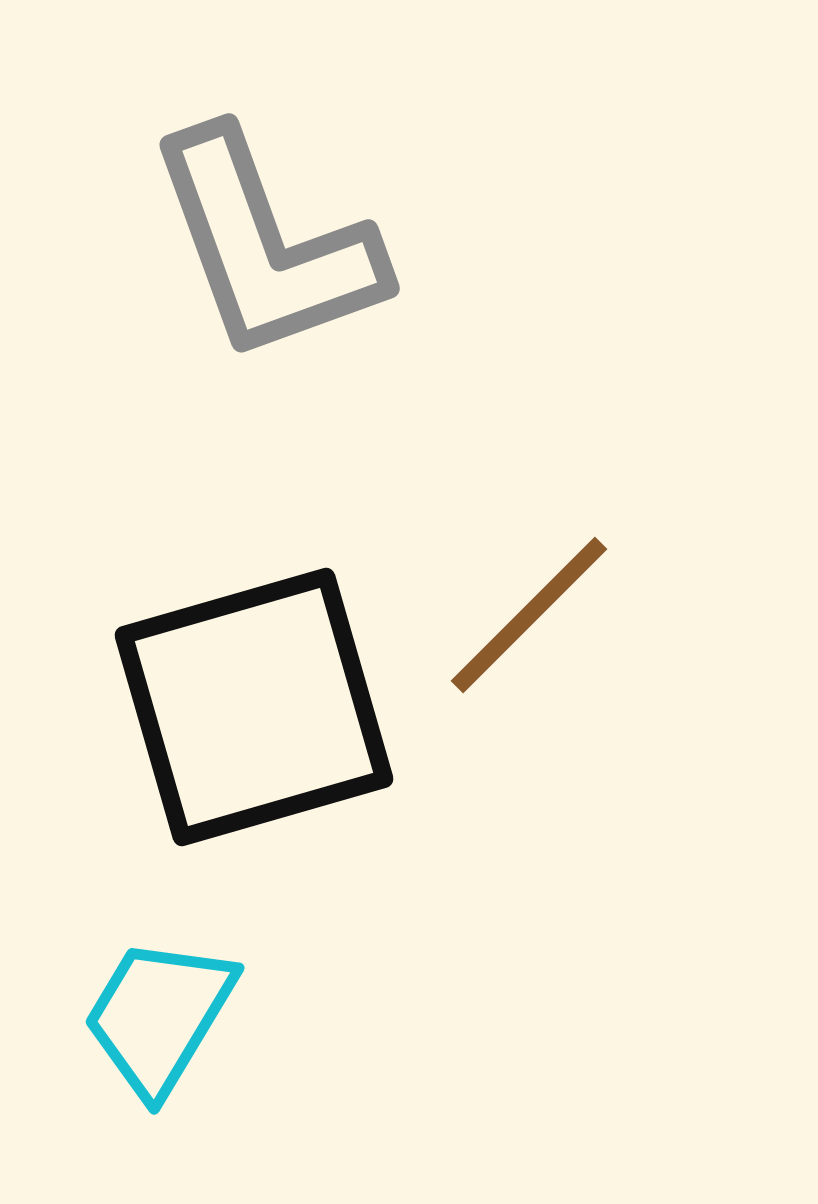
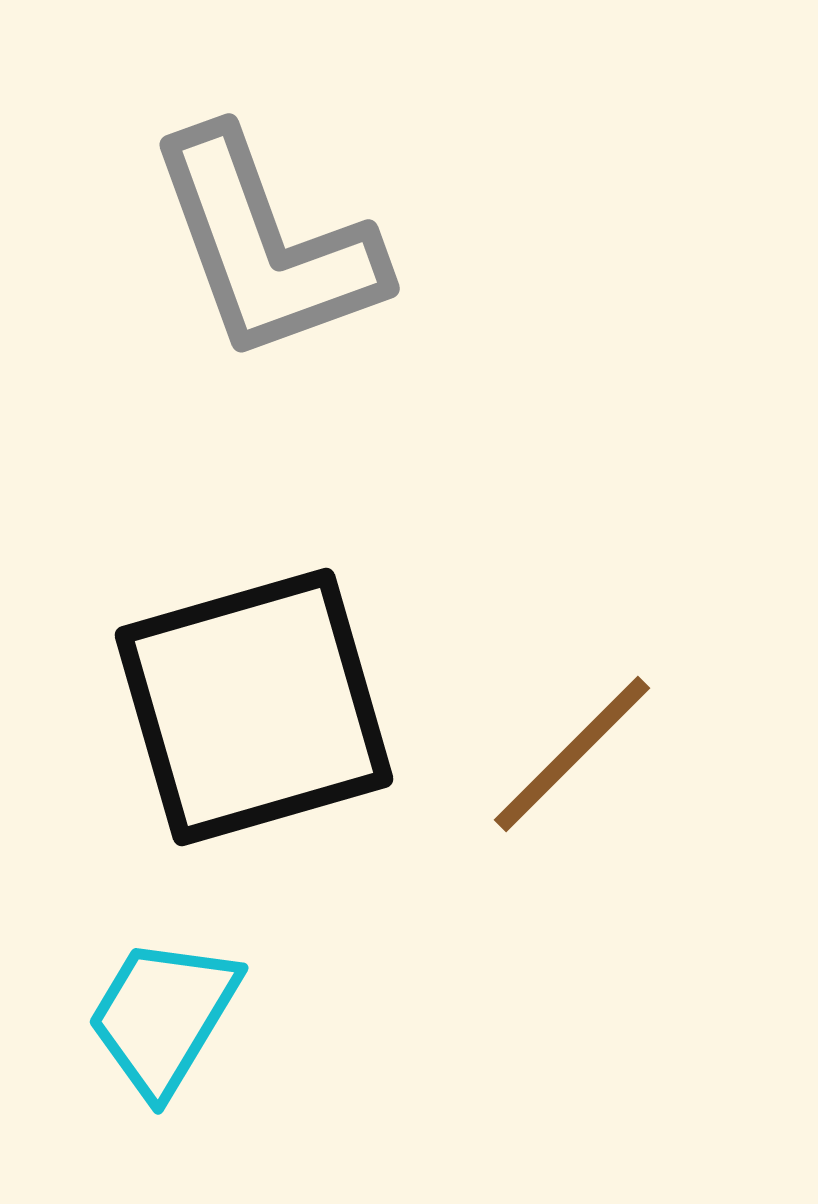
brown line: moved 43 px right, 139 px down
cyan trapezoid: moved 4 px right
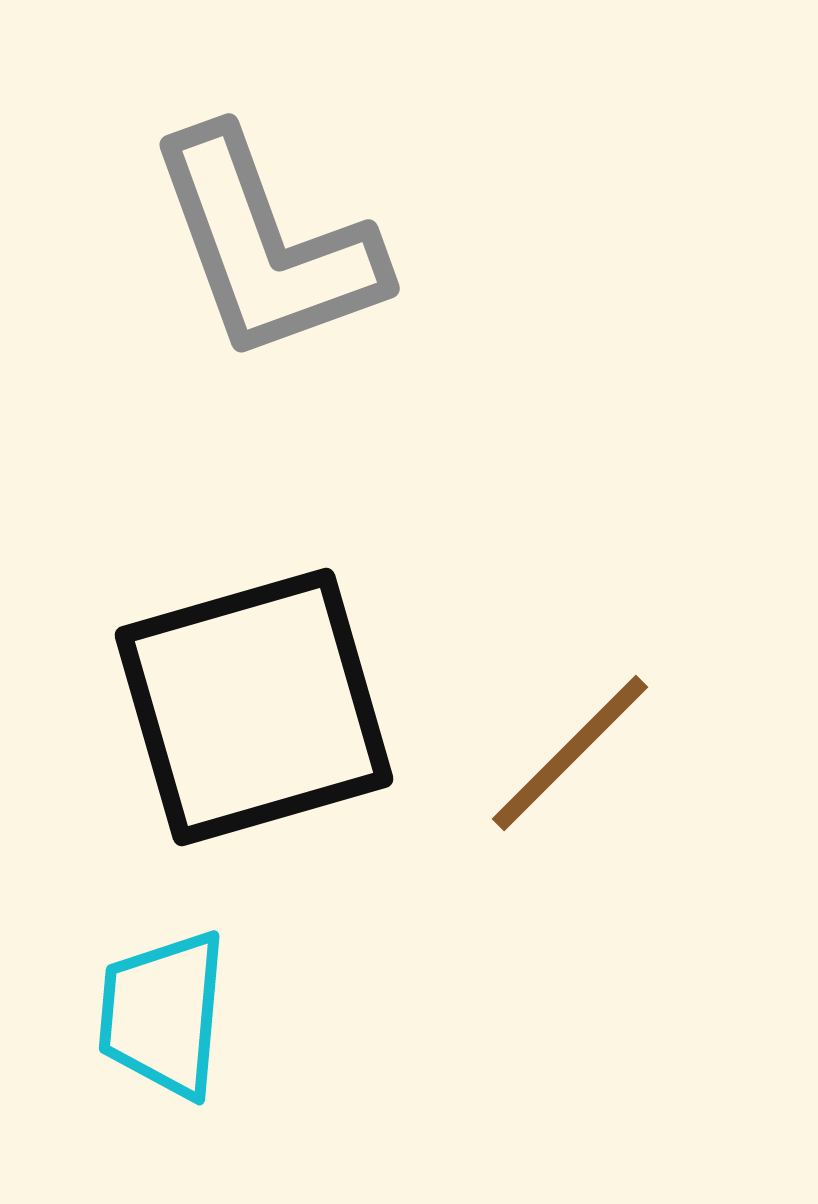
brown line: moved 2 px left, 1 px up
cyan trapezoid: moved 2 px up; rotated 26 degrees counterclockwise
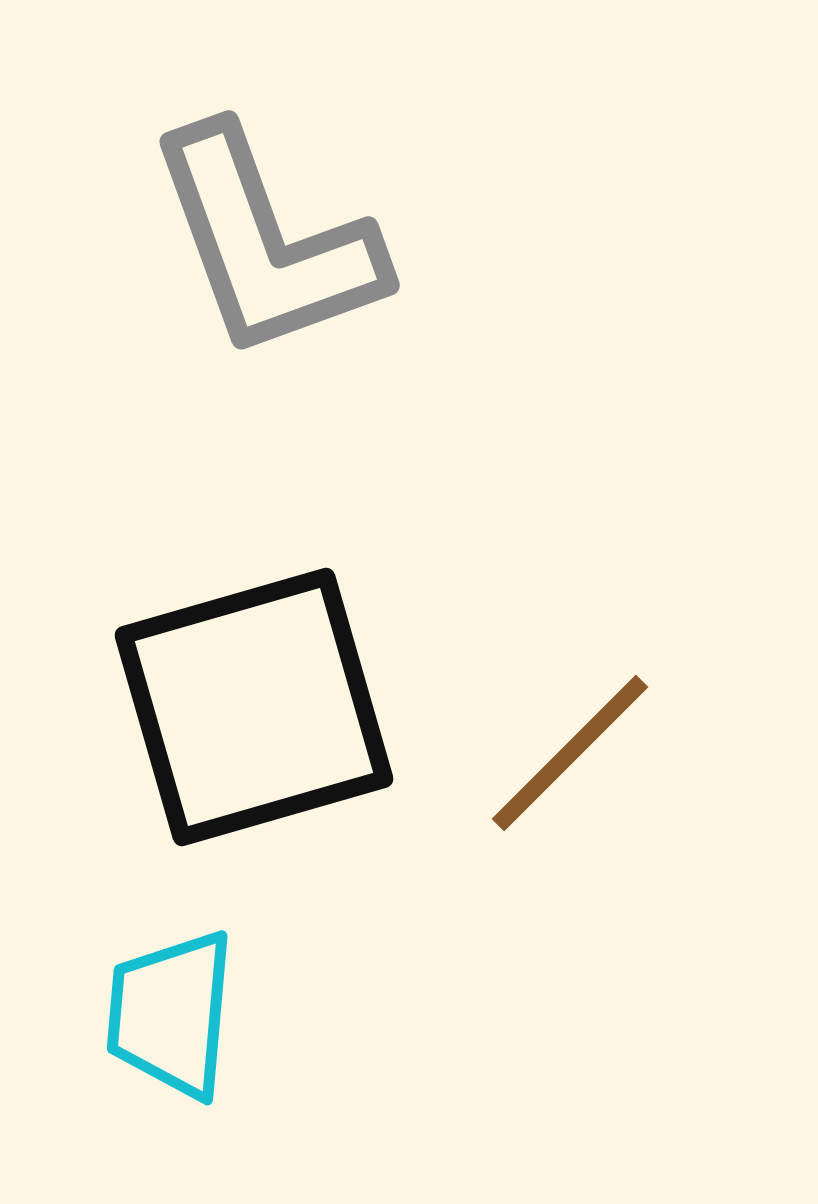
gray L-shape: moved 3 px up
cyan trapezoid: moved 8 px right
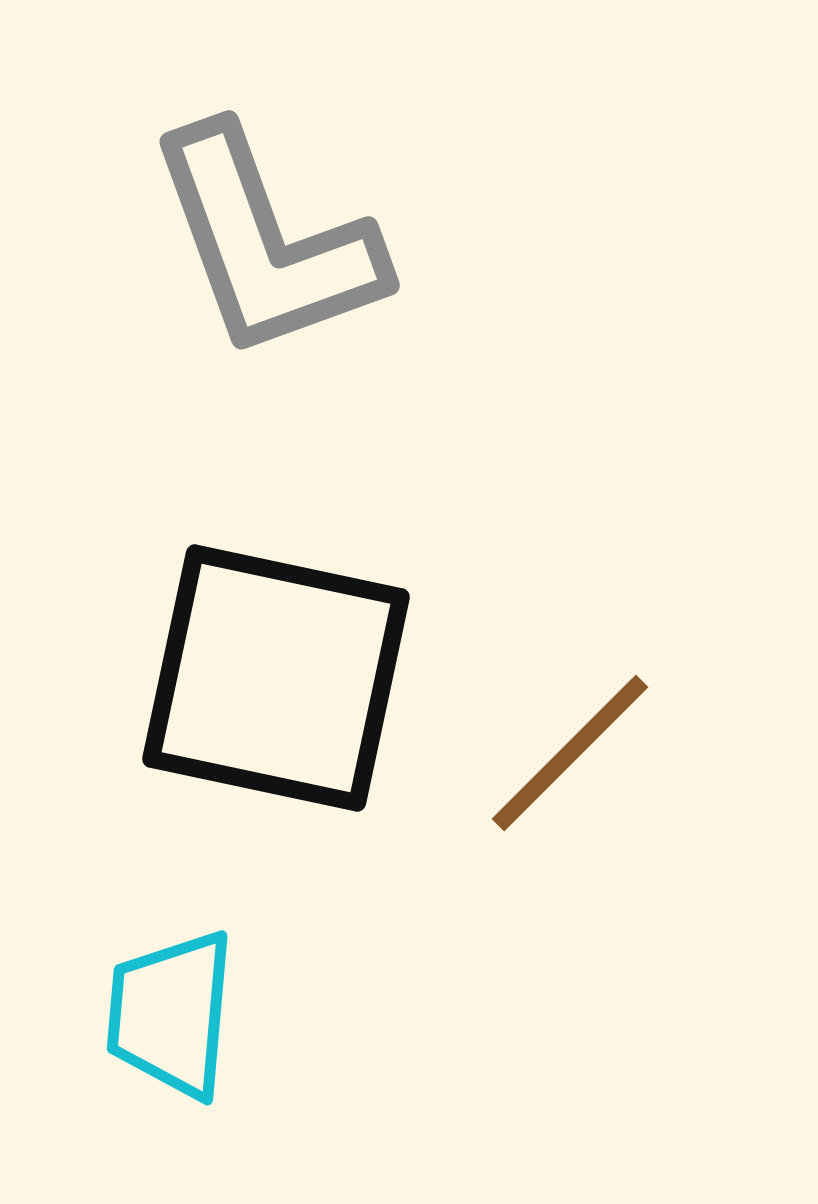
black square: moved 22 px right, 29 px up; rotated 28 degrees clockwise
